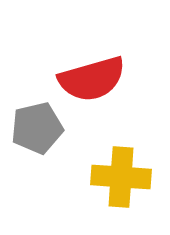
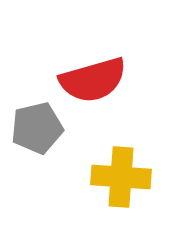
red semicircle: moved 1 px right, 1 px down
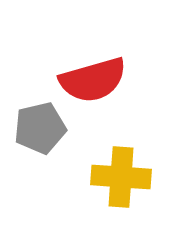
gray pentagon: moved 3 px right
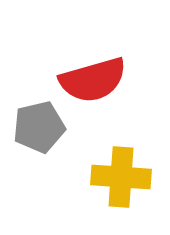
gray pentagon: moved 1 px left, 1 px up
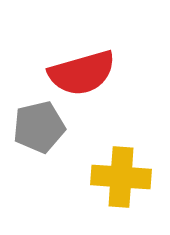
red semicircle: moved 11 px left, 7 px up
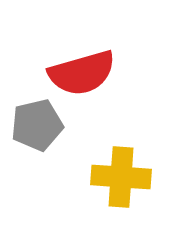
gray pentagon: moved 2 px left, 2 px up
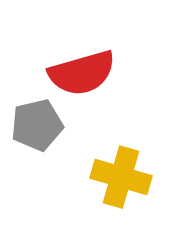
yellow cross: rotated 12 degrees clockwise
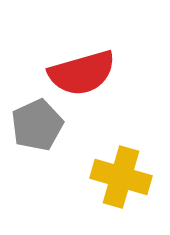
gray pentagon: rotated 12 degrees counterclockwise
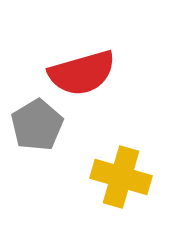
gray pentagon: rotated 6 degrees counterclockwise
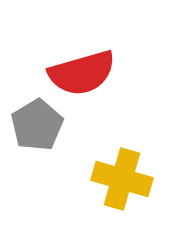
yellow cross: moved 1 px right, 2 px down
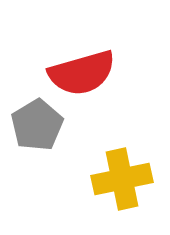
yellow cross: rotated 28 degrees counterclockwise
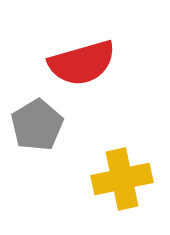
red semicircle: moved 10 px up
